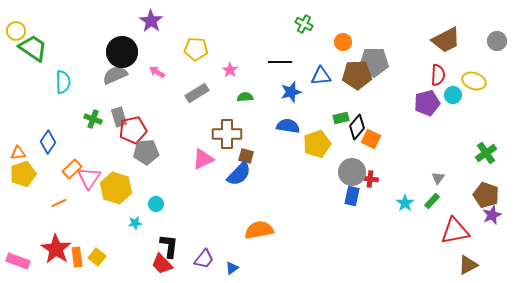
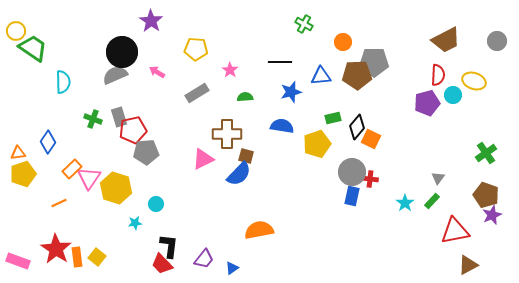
green rectangle at (341, 118): moved 8 px left
blue semicircle at (288, 126): moved 6 px left
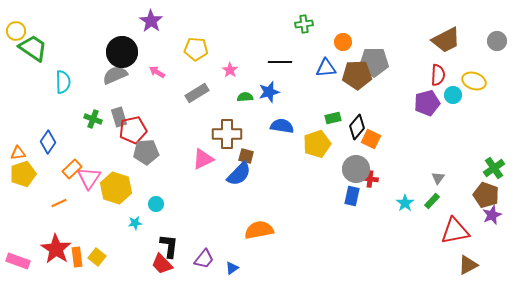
green cross at (304, 24): rotated 36 degrees counterclockwise
blue triangle at (321, 76): moved 5 px right, 8 px up
blue star at (291, 92): moved 22 px left
green cross at (486, 153): moved 8 px right, 15 px down
gray circle at (352, 172): moved 4 px right, 3 px up
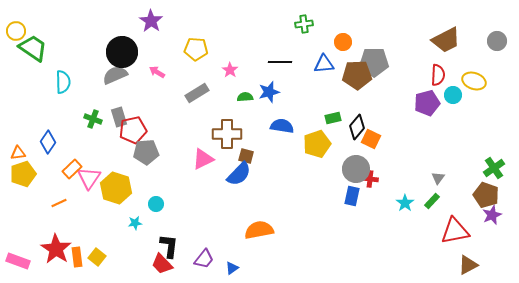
blue triangle at (326, 68): moved 2 px left, 4 px up
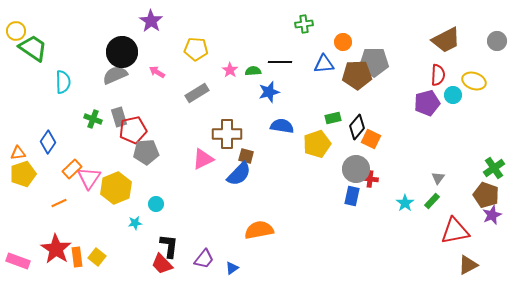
green semicircle at (245, 97): moved 8 px right, 26 px up
yellow hexagon at (116, 188): rotated 20 degrees clockwise
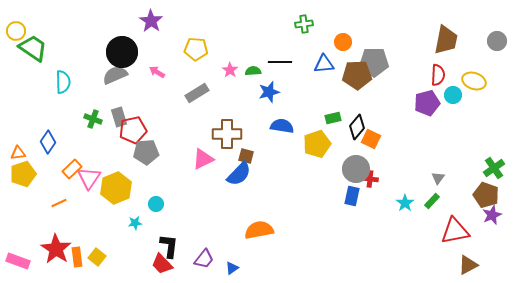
brown trapezoid at (446, 40): rotated 52 degrees counterclockwise
